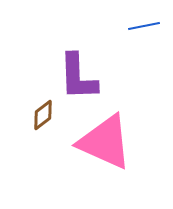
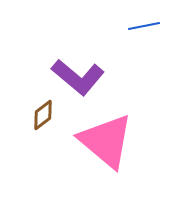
purple L-shape: rotated 48 degrees counterclockwise
pink triangle: moved 1 px right, 1 px up; rotated 16 degrees clockwise
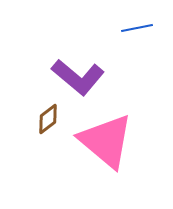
blue line: moved 7 px left, 2 px down
brown diamond: moved 5 px right, 4 px down
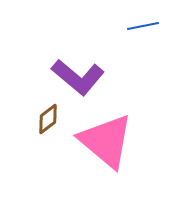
blue line: moved 6 px right, 2 px up
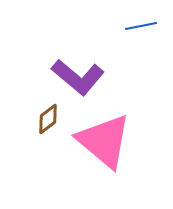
blue line: moved 2 px left
pink triangle: moved 2 px left
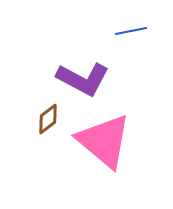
blue line: moved 10 px left, 5 px down
purple L-shape: moved 5 px right, 2 px down; rotated 12 degrees counterclockwise
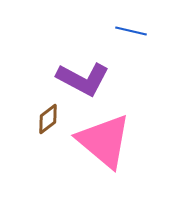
blue line: rotated 24 degrees clockwise
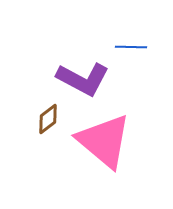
blue line: moved 16 px down; rotated 12 degrees counterclockwise
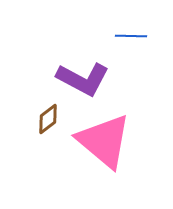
blue line: moved 11 px up
